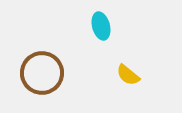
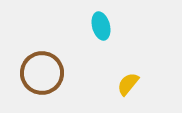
yellow semicircle: moved 9 px down; rotated 90 degrees clockwise
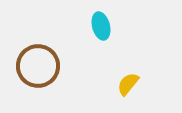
brown circle: moved 4 px left, 7 px up
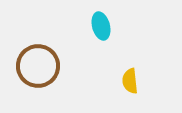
yellow semicircle: moved 2 px right, 3 px up; rotated 45 degrees counterclockwise
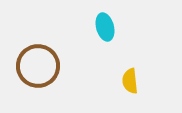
cyan ellipse: moved 4 px right, 1 px down
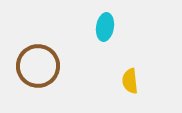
cyan ellipse: rotated 24 degrees clockwise
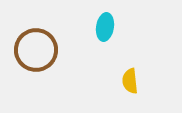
brown circle: moved 2 px left, 16 px up
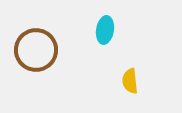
cyan ellipse: moved 3 px down
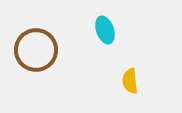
cyan ellipse: rotated 28 degrees counterclockwise
